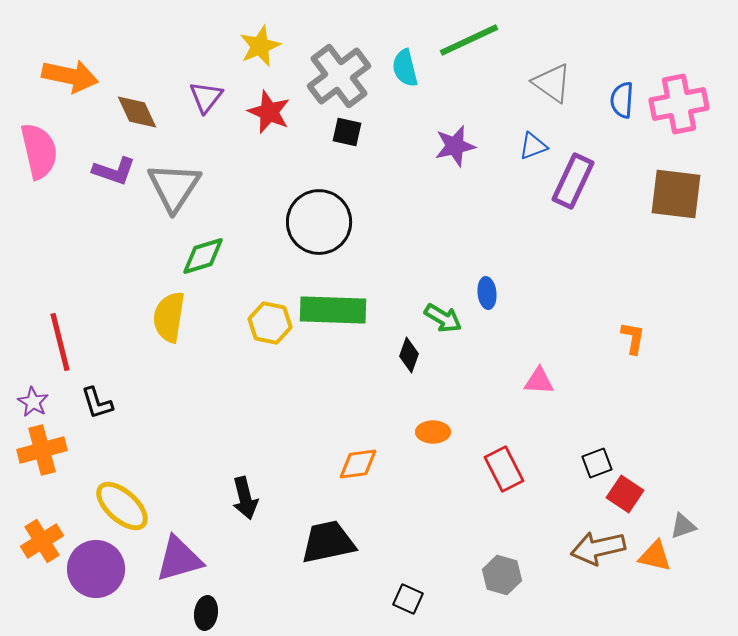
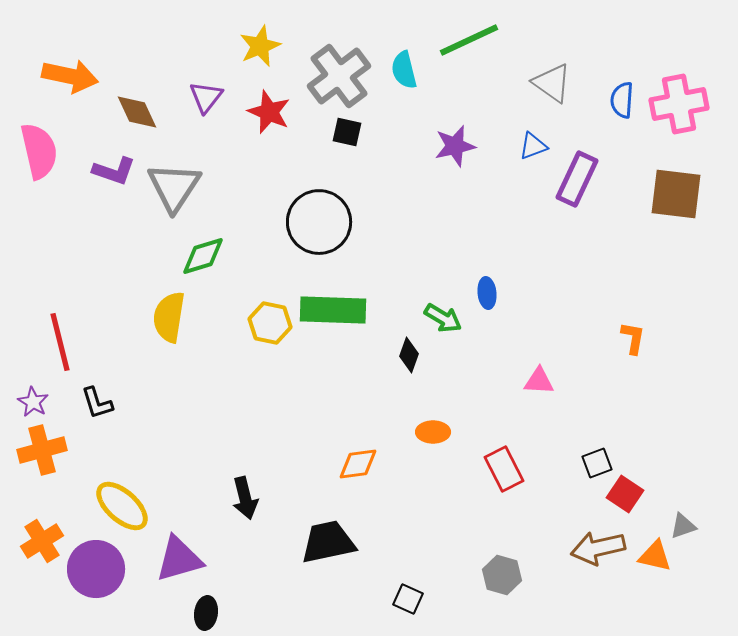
cyan semicircle at (405, 68): moved 1 px left, 2 px down
purple rectangle at (573, 181): moved 4 px right, 2 px up
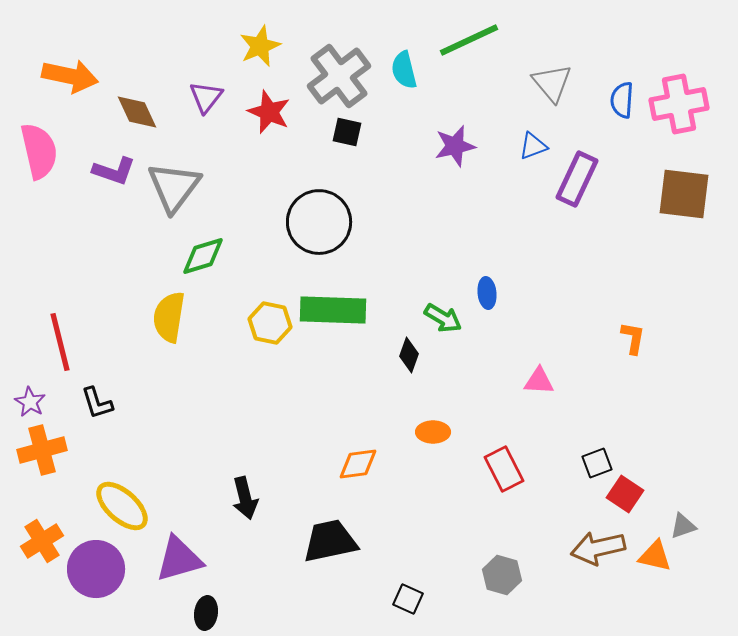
gray triangle at (552, 83): rotated 15 degrees clockwise
gray triangle at (174, 187): rotated 4 degrees clockwise
brown square at (676, 194): moved 8 px right
purple star at (33, 402): moved 3 px left
black trapezoid at (328, 542): moved 2 px right, 1 px up
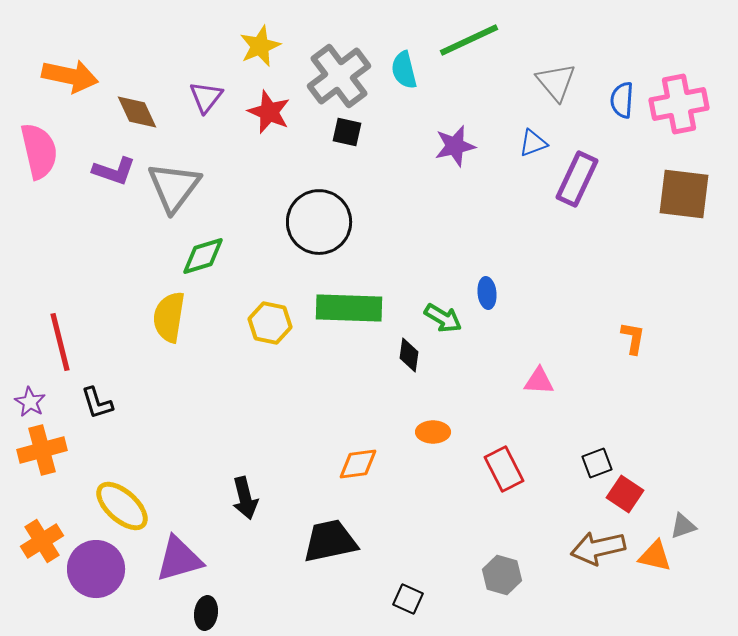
gray triangle at (552, 83): moved 4 px right, 1 px up
blue triangle at (533, 146): moved 3 px up
green rectangle at (333, 310): moved 16 px right, 2 px up
black diamond at (409, 355): rotated 12 degrees counterclockwise
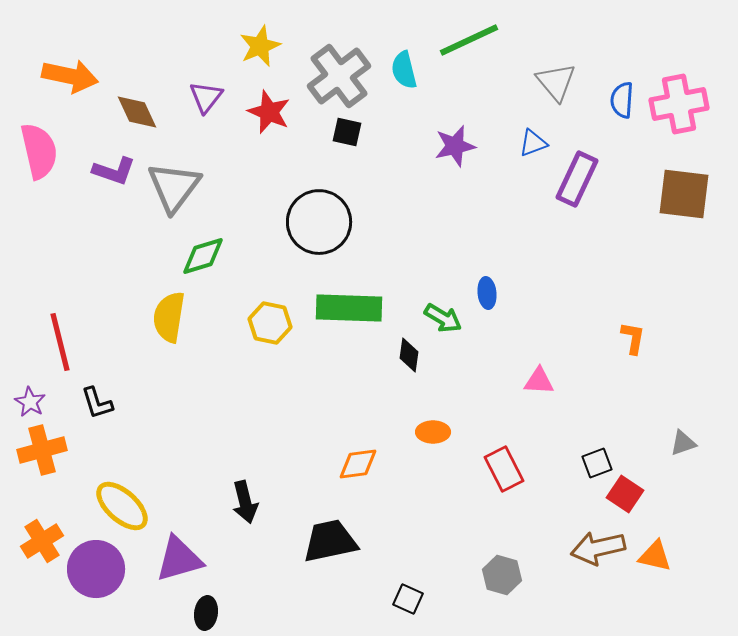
black arrow at (245, 498): moved 4 px down
gray triangle at (683, 526): moved 83 px up
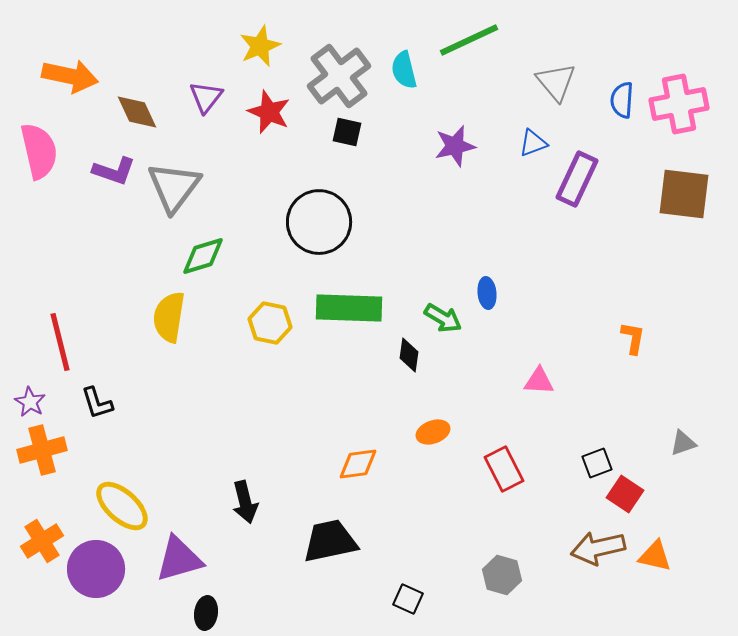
orange ellipse at (433, 432): rotated 20 degrees counterclockwise
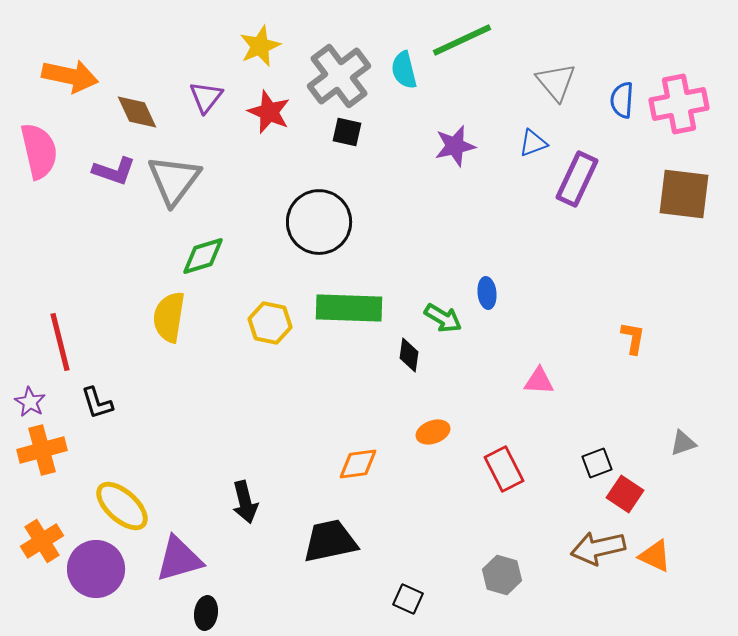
green line at (469, 40): moved 7 px left
gray triangle at (174, 187): moved 7 px up
orange triangle at (655, 556): rotated 12 degrees clockwise
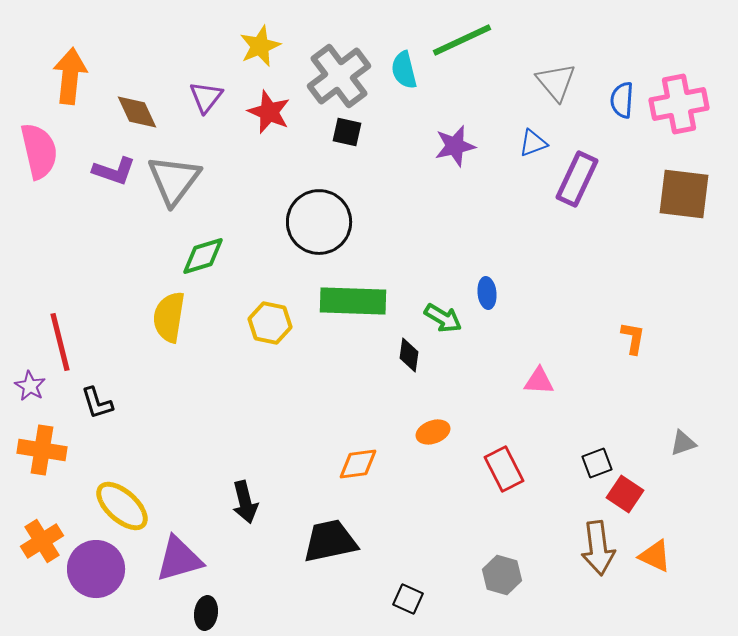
orange arrow at (70, 76): rotated 96 degrees counterclockwise
green rectangle at (349, 308): moved 4 px right, 7 px up
purple star at (30, 402): moved 16 px up
orange cross at (42, 450): rotated 24 degrees clockwise
brown arrow at (598, 548): rotated 84 degrees counterclockwise
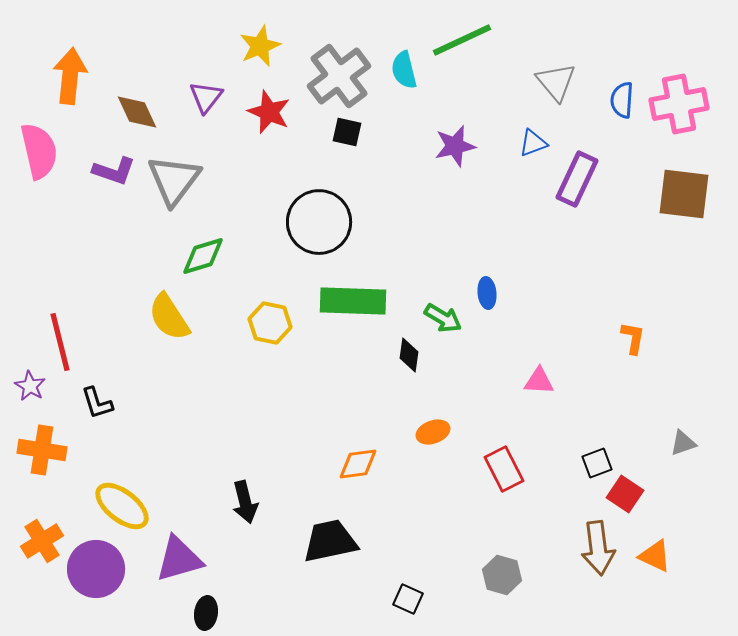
yellow semicircle at (169, 317): rotated 42 degrees counterclockwise
yellow ellipse at (122, 506): rotated 4 degrees counterclockwise
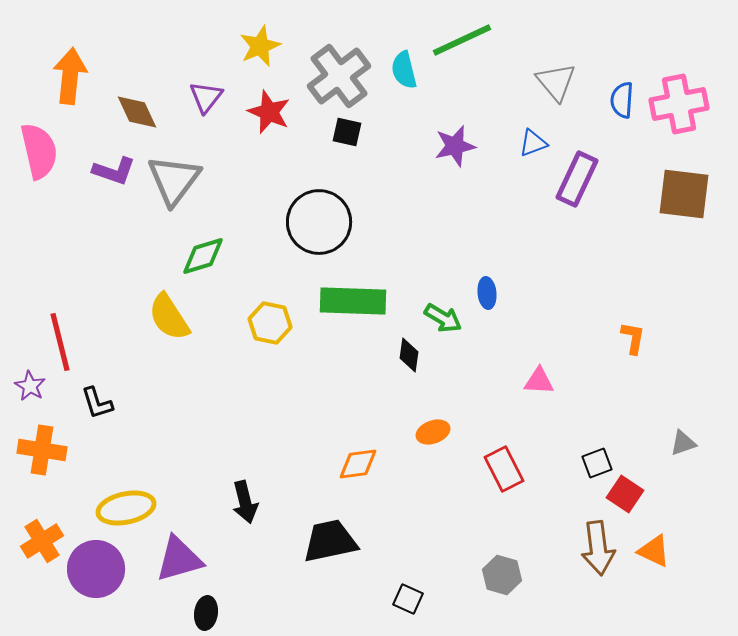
yellow ellipse at (122, 506): moved 4 px right, 2 px down; rotated 50 degrees counterclockwise
orange triangle at (655, 556): moved 1 px left, 5 px up
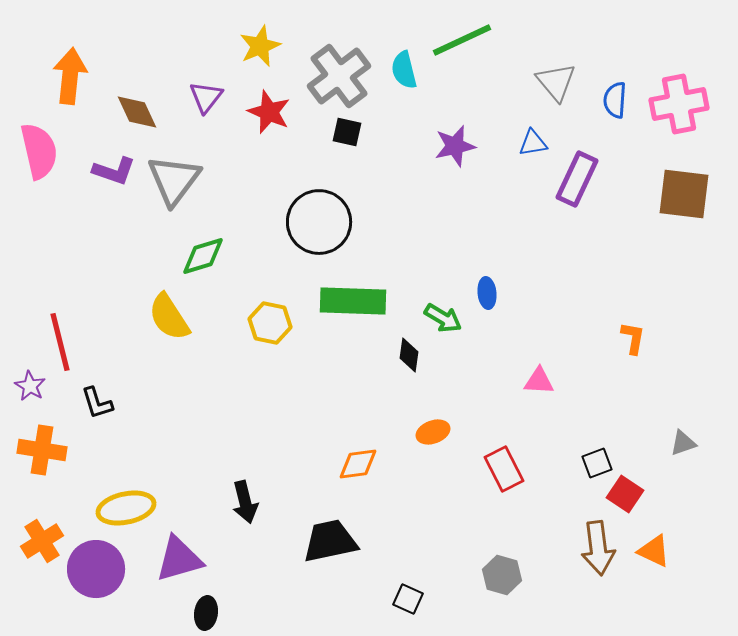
blue semicircle at (622, 100): moved 7 px left
blue triangle at (533, 143): rotated 12 degrees clockwise
